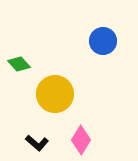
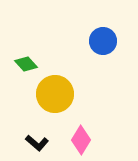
green diamond: moved 7 px right
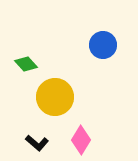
blue circle: moved 4 px down
yellow circle: moved 3 px down
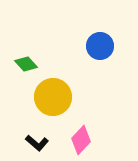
blue circle: moved 3 px left, 1 px down
yellow circle: moved 2 px left
pink diamond: rotated 12 degrees clockwise
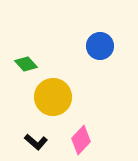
black L-shape: moved 1 px left, 1 px up
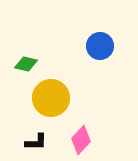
green diamond: rotated 35 degrees counterclockwise
yellow circle: moved 2 px left, 1 px down
black L-shape: rotated 40 degrees counterclockwise
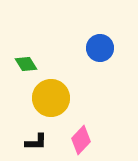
blue circle: moved 2 px down
green diamond: rotated 45 degrees clockwise
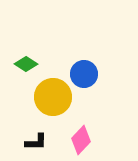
blue circle: moved 16 px left, 26 px down
green diamond: rotated 25 degrees counterclockwise
yellow circle: moved 2 px right, 1 px up
